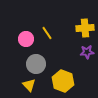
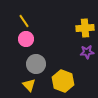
yellow line: moved 23 px left, 12 px up
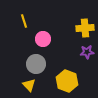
yellow line: rotated 16 degrees clockwise
pink circle: moved 17 px right
yellow hexagon: moved 4 px right
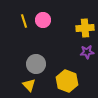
pink circle: moved 19 px up
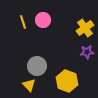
yellow line: moved 1 px left, 1 px down
yellow cross: rotated 30 degrees counterclockwise
gray circle: moved 1 px right, 2 px down
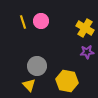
pink circle: moved 2 px left, 1 px down
yellow cross: rotated 24 degrees counterclockwise
yellow hexagon: rotated 10 degrees counterclockwise
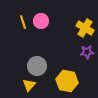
yellow triangle: rotated 24 degrees clockwise
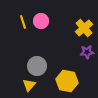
yellow cross: moved 1 px left; rotated 18 degrees clockwise
